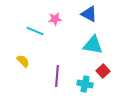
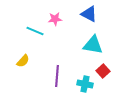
yellow semicircle: rotated 88 degrees clockwise
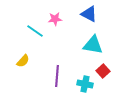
cyan line: rotated 12 degrees clockwise
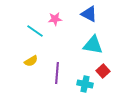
yellow semicircle: moved 8 px right; rotated 16 degrees clockwise
purple line: moved 3 px up
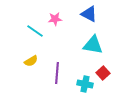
red square: moved 2 px down
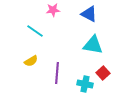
pink star: moved 2 px left, 9 px up
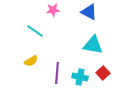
blue triangle: moved 2 px up
cyan cross: moved 5 px left, 7 px up
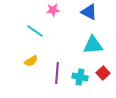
cyan triangle: rotated 15 degrees counterclockwise
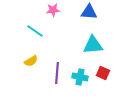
blue triangle: rotated 24 degrees counterclockwise
red square: rotated 24 degrees counterclockwise
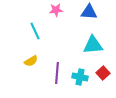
pink star: moved 3 px right
cyan line: rotated 30 degrees clockwise
red square: rotated 24 degrees clockwise
